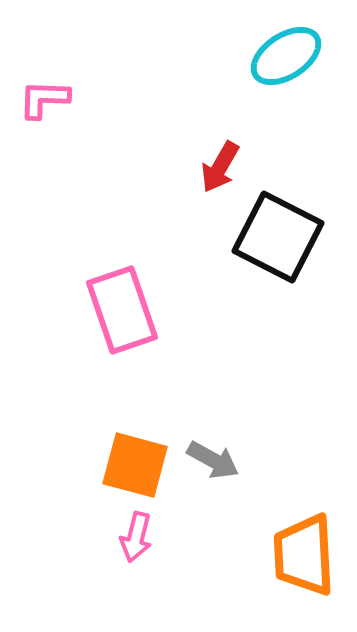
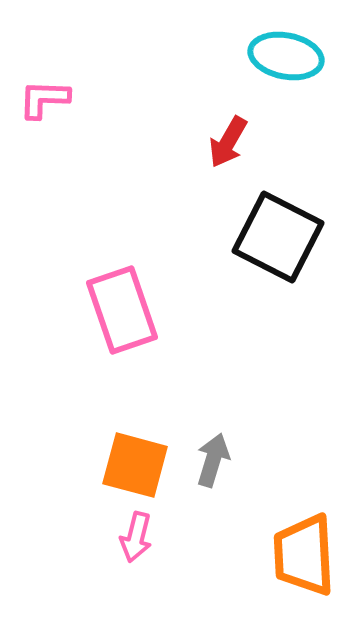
cyan ellipse: rotated 44 degrees clockwise
red arrow: moved 8 px right, 25 px up
gray arrow: rotated 102 degrees counterclockwise
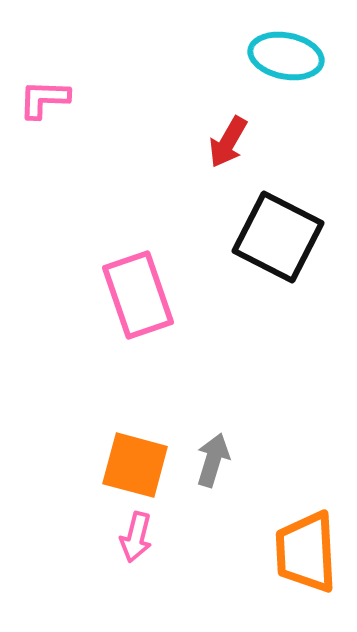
pink rectangle: moved 16 px right, 15 px up
orange trapezoid: moved 2 px right, 3 px up
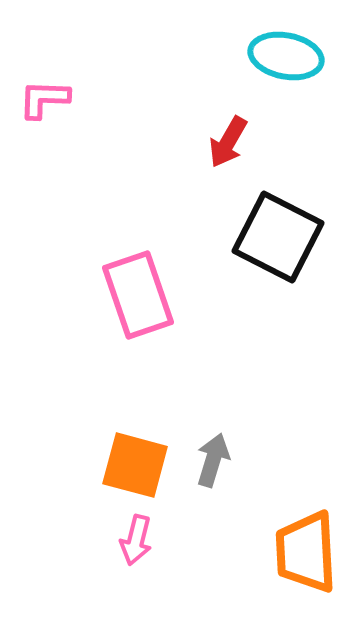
pink arrow: moved 3 px down
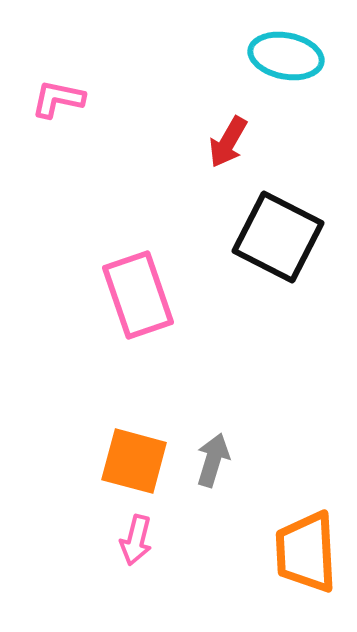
pink L-shape: moved 14 px right; rotated 10 degrees clockwise
orange square: moved 1 px left, 4 px up
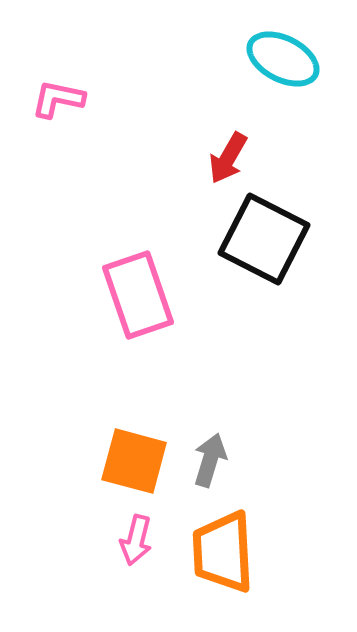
cyan ellipse: moved 3 px left, 3 px down; rotated 16 degrees clockwise
red arrow: moved 16 px down
black square: moved 14 px left, 2 px down
gray arrow: moved 3 px left
orange trapezoid: moved 83 px left
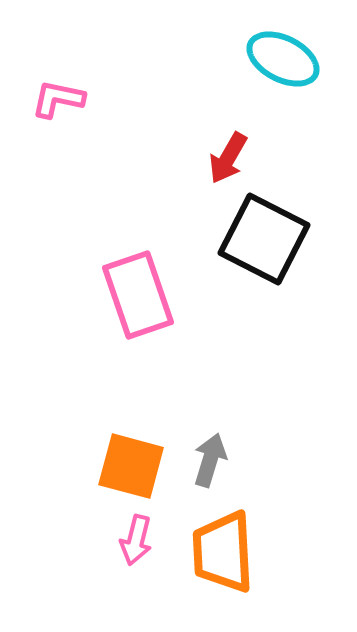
orange square: moved 3 px left, 5 px down
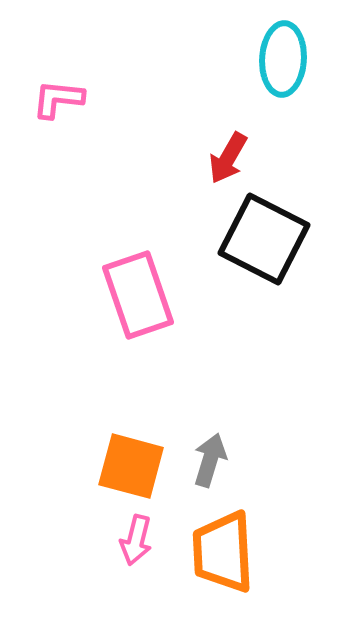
cyan ellipse: rotated 66 degrees clockwise
pink L-shape: rotated 6 degrees counterclockwise
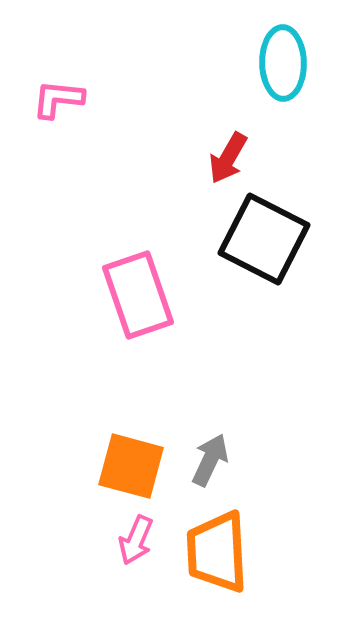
cyan ellipse: moved 4 px down; rotated 4 degrees counterclockwise
gray arrow: rotated 8 degrees clockwise
pink arrow: rotated 9 degrees clockwise
orange trapezoid: moved 6 px left
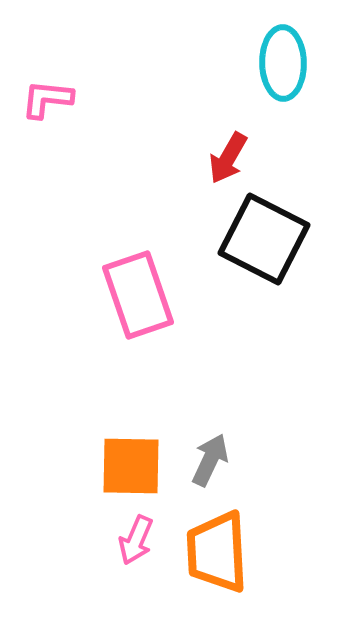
pink L-shape: moved 11 px left
orange square: rotated 14 degrees counterclockwise
